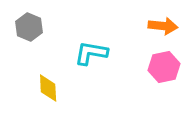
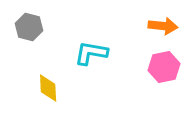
gray hexagon: rotated 8 degrees counterclockwise
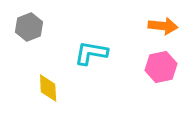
gray hexagon: rotated 24 degrees clockwise
pink hexagon: moved 3 px left
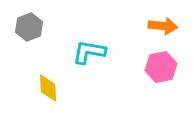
cyan L-shape: moved 2 px left, 1 px up
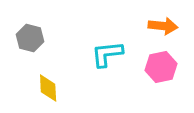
gray hexagon: moved 1 px right, 11 px down; rotated 24 degrees counterclockwise
cyan L-shape: moved 18 px right, 2 px down; rotated 16 degrees counterclockwise
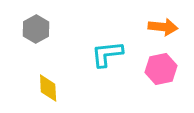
orange arrow: moved 1 px down
gray hexagon: moved 6 px right, 9 px up; rotated 16 degrees clockwise
pink hexagon: moved 2 px down
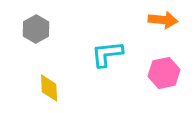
orange arrow: moved 7 px up
pink hexagon: moved 3 px right, 4 px down
yellow diamond: moved 1 px right
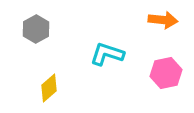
cyan L-shape: rotated 24 degrees clockwise
pink hexagon: moved 2 px right
yellow diamond: rotated 52 degrees clockwise
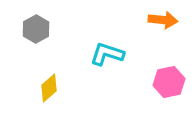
pink hexagon: moved 3 px right, 9 px down
